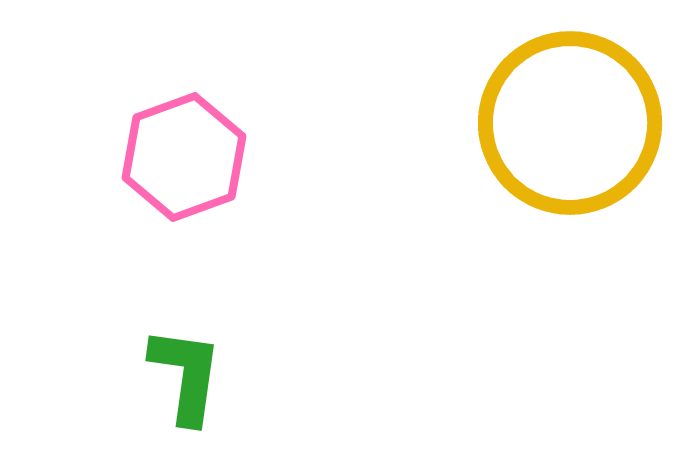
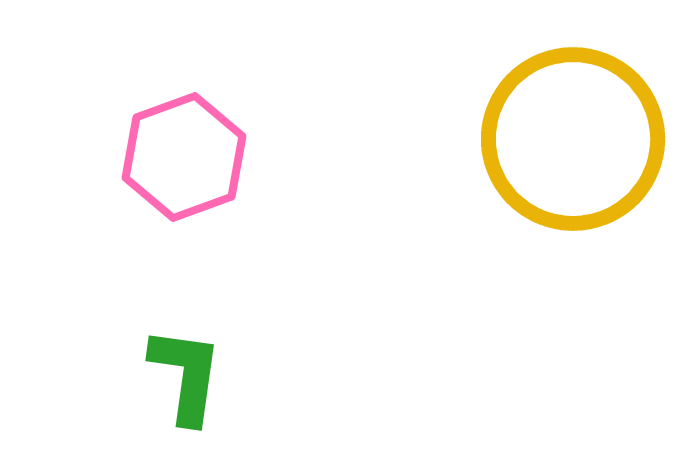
yellow circle: moved 3 px right, 16 px down
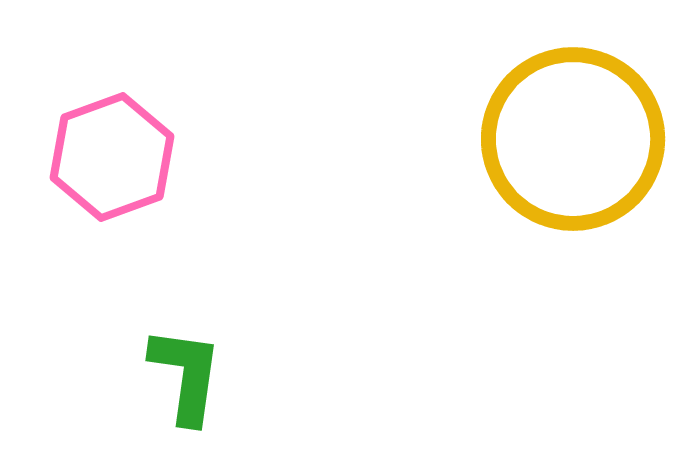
pink hexagon: moved 72 px left
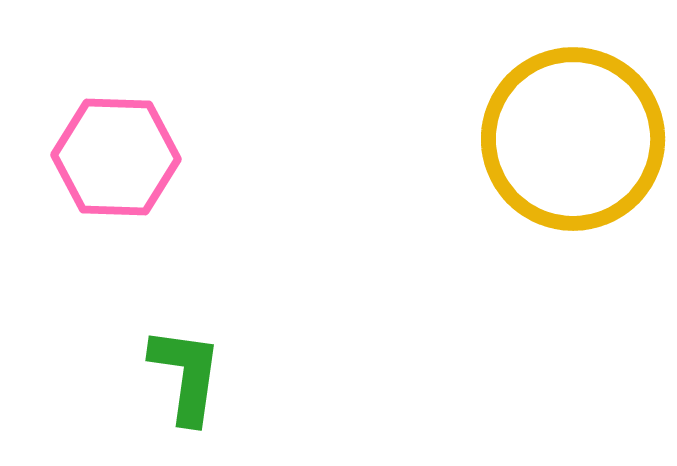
pink hexagon: moved 4 px right; rotated 22 degrees clockwise
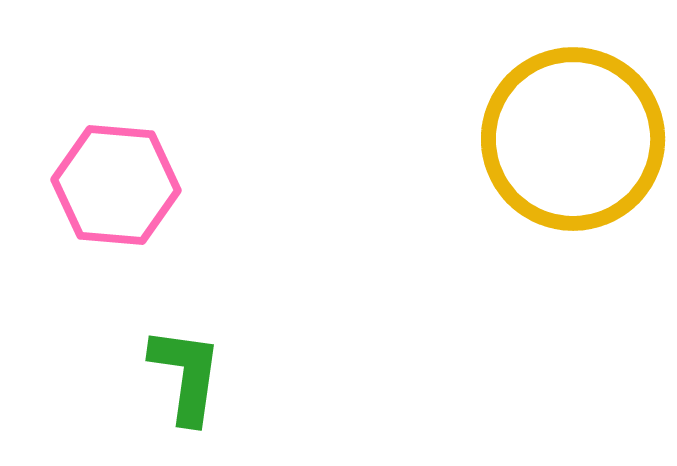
pink hexagon: moved 28 px down; rotated 3 degrees clockwise
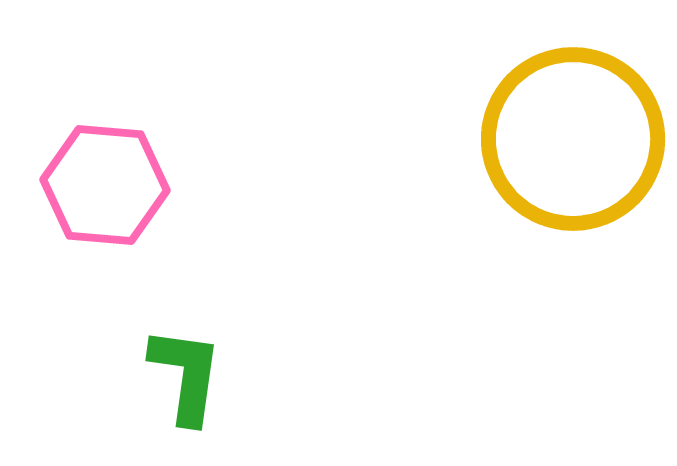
pink hexagon: moved 11 px left
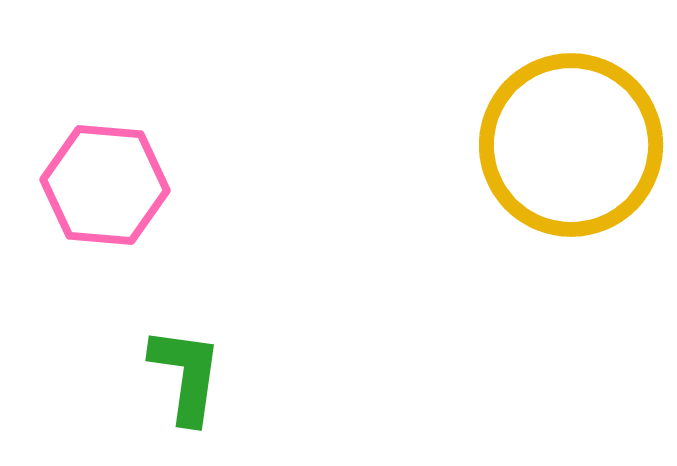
yellow circle: moved 2 px left, 6 px down
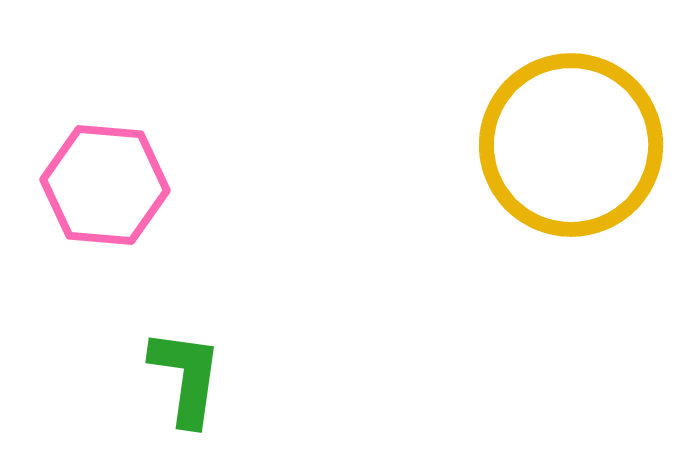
green L-shape: moved 2 px down
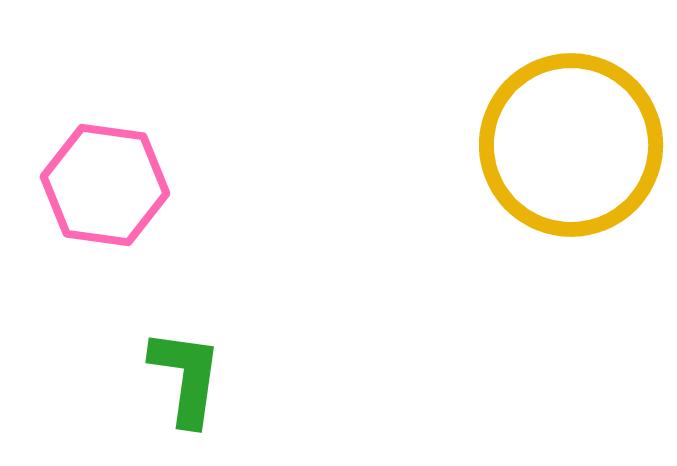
pink hexagon: rotated 3 degrees clockwise
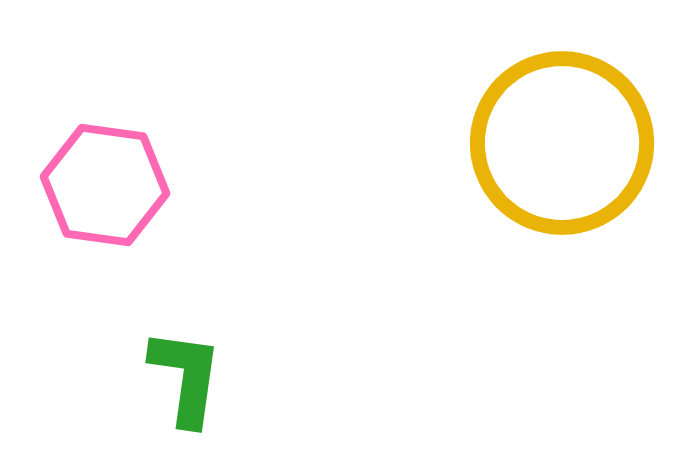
yellow circle: moved 9 px left, 2 px up
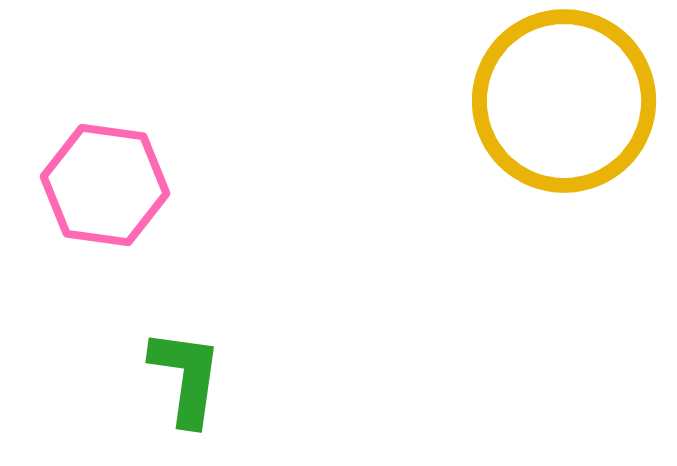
yellow circle: moved 2 px right, 42 px up
